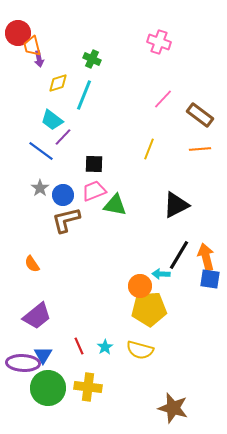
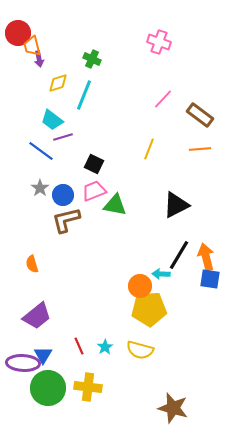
purple line: rotated 30 degrees clockwise
black square: rotated 24 degrees clockwise
orange semicircle: rotated 18 degrees clockwise
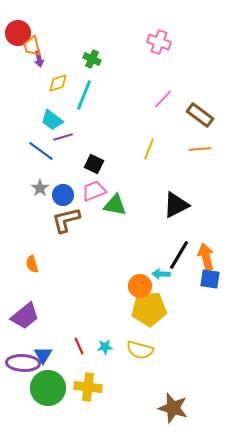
purple trapezoid: moved 12 px left
cyan star: rotated 28 degrees clockwise
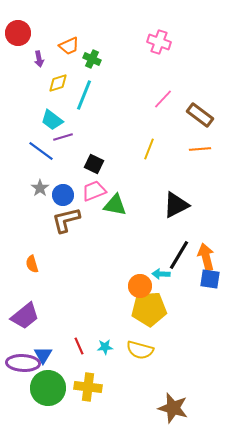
orange trapezoid: moved 37 px right; rotated 100 degrees counterclockwise
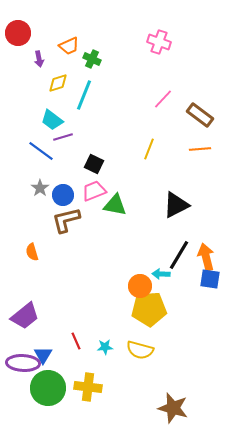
orange semicircle: moved 12 px up
red line: moved 3 px left, 5 px up
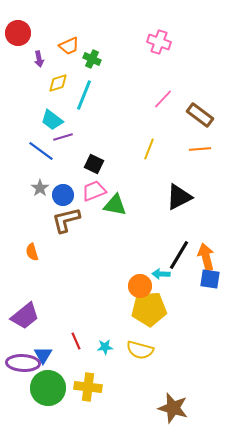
black triangle: moved 3 px right, 8 px up
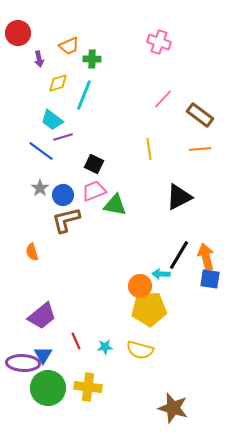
green cross: rotated 24 degrees counterclockwise
yellow line: rotated 30 degrees counterclockwise
purple trapezoid: moved 17 px right
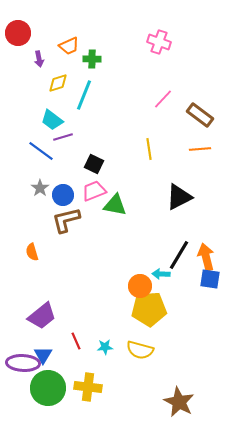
brown star: moved 6 px right, 6 px up; rotated 12 degrees clockwise
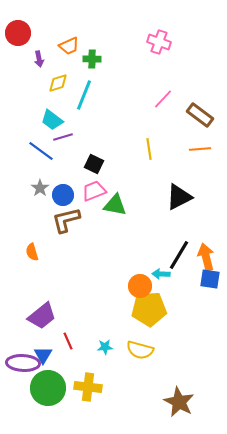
red line: moved 8 px left
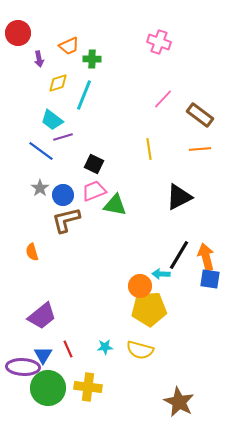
red line: moved 8 px down
purple ellipse: moved 4 px down
